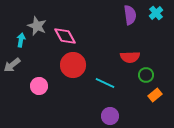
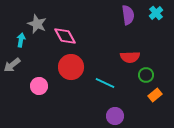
purple semicircle: moved 2 px left
gray star: moved 2 px up
red circle: moved 2 px left, 2 px down
purple circle: moved 5 px right
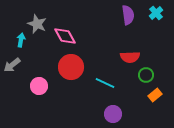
purple circle: moved 2 px left, 2 px up
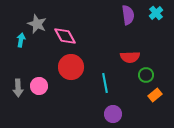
gray arrow: moved 6 px right, 23 px down; rotated 54 degrees counterclockwise
cyan line: rotated 54 degrees clockwise
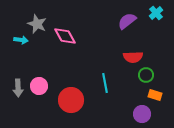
purple semicircle: moved 1 px left, 6 px down; rotated 120 degrees counterclockwise
cyan arrow: rotated 88 degrees clockwise
red semicircle: moved 3 px right
red circle: moved 33 px down
orange rectangle: rotated 56 degrees clockwise
purple circle: moved 29 px right
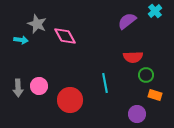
cyan cross: moved 1 px left, 2 px up
red circle: moved 1 px left
purple circle: moved 5 px left
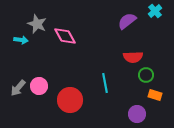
gray arrow: rotated 42 degrees clockwise
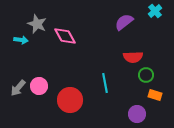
purple semicircle: moved 3 px left, 1 px down
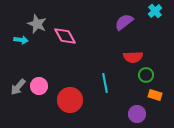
gray arrow: moved 1 px up
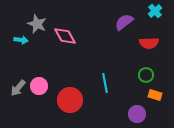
red semicircle: moved 16 px right, 14 px up
gray arrow: moved 1 px down
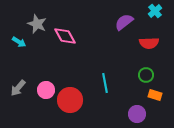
cyan arrow: moved 2 px left, 2 px down; rotated 24 degrees clockwise
pink circle: moved 7 px right, 4 px down
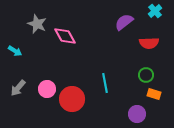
cyan arrow: moved 4 px left, 9 px down
pink circle: moved 1 px right, 1 px up
orange rectangle: moved 1 px left, 1 px up
red circle: moved 2 px right, 1 px up
